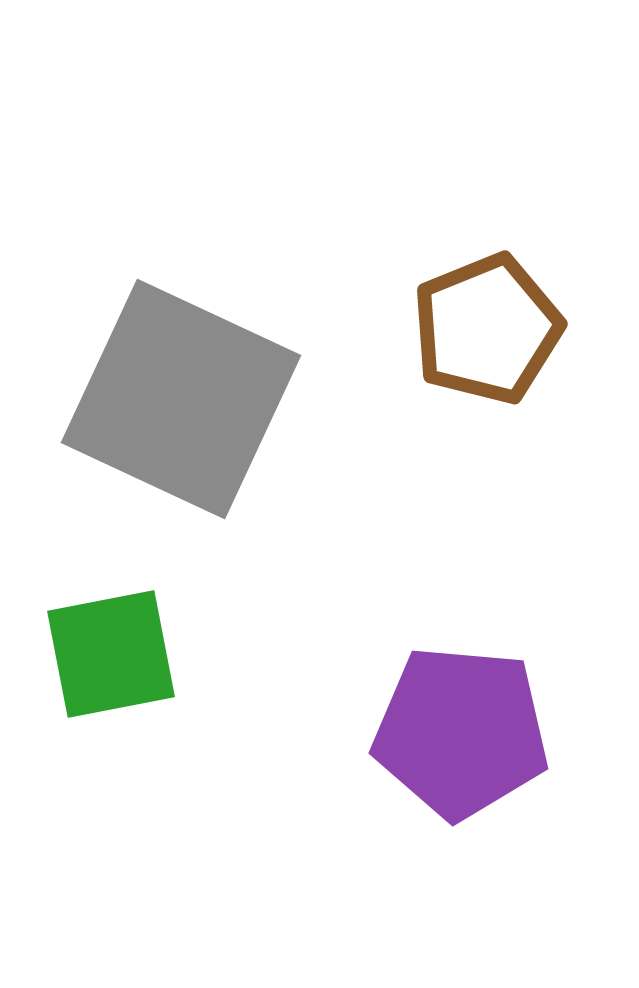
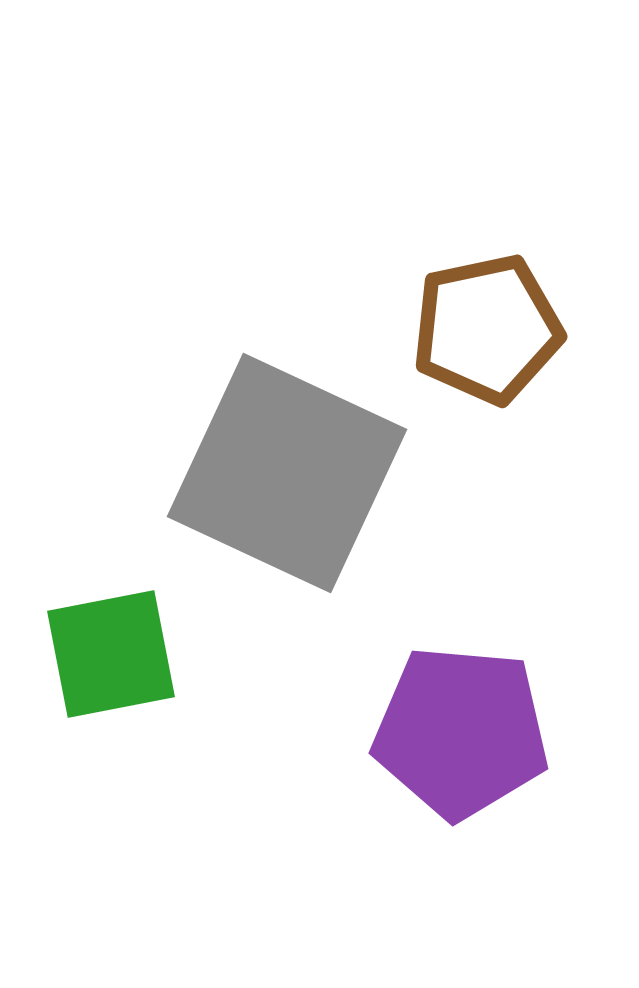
brown pentagon: rotated 10 degrees clockwise
gray square: moved 106 px right, 74 px down
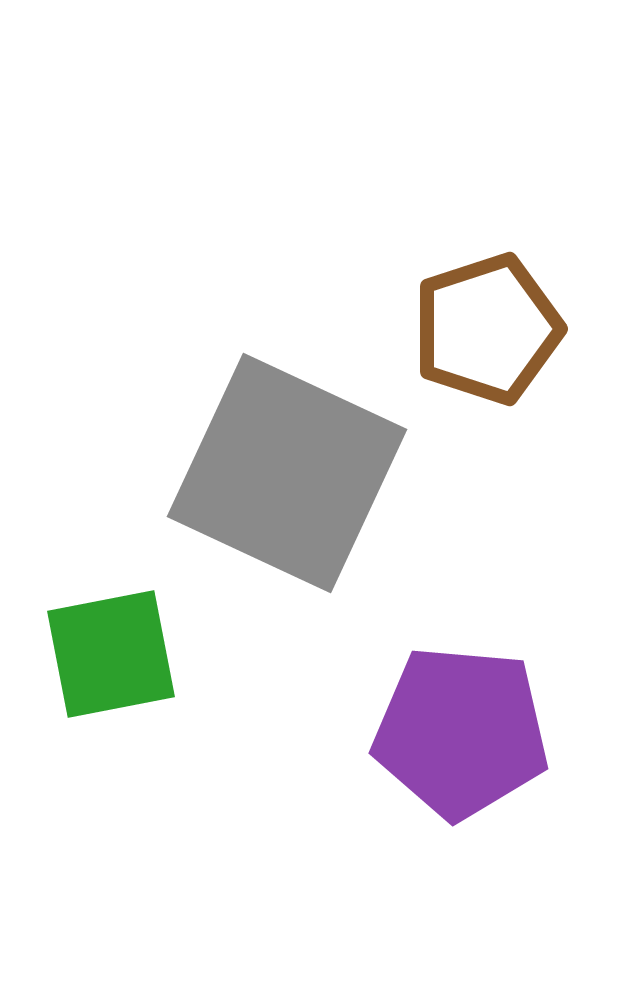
brown pentagon: rotated 6 degrees counterclockwise
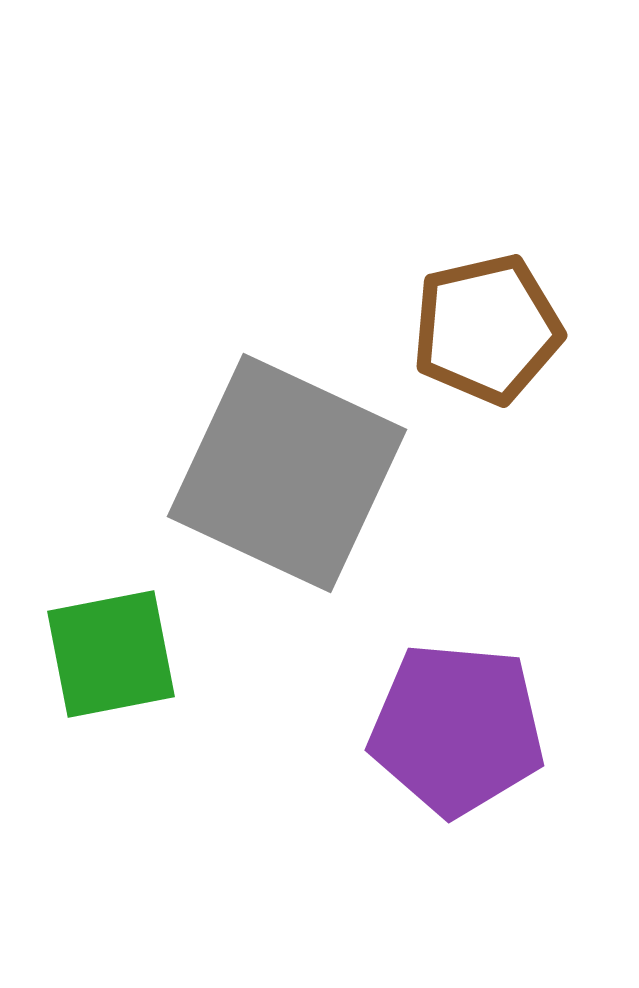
brown pentagon: rotated 5 degrees clockwise
purple pentagon: moved 4 px left, 3 px up
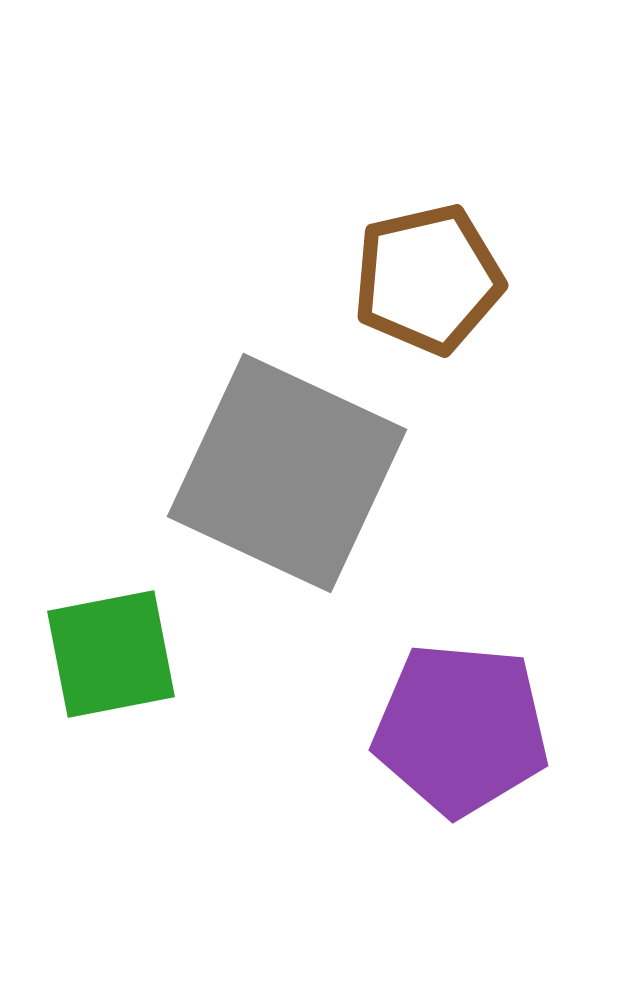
brown pentagon: moved 59 px left, 50 px up
purple pentagon: moved 4 px right
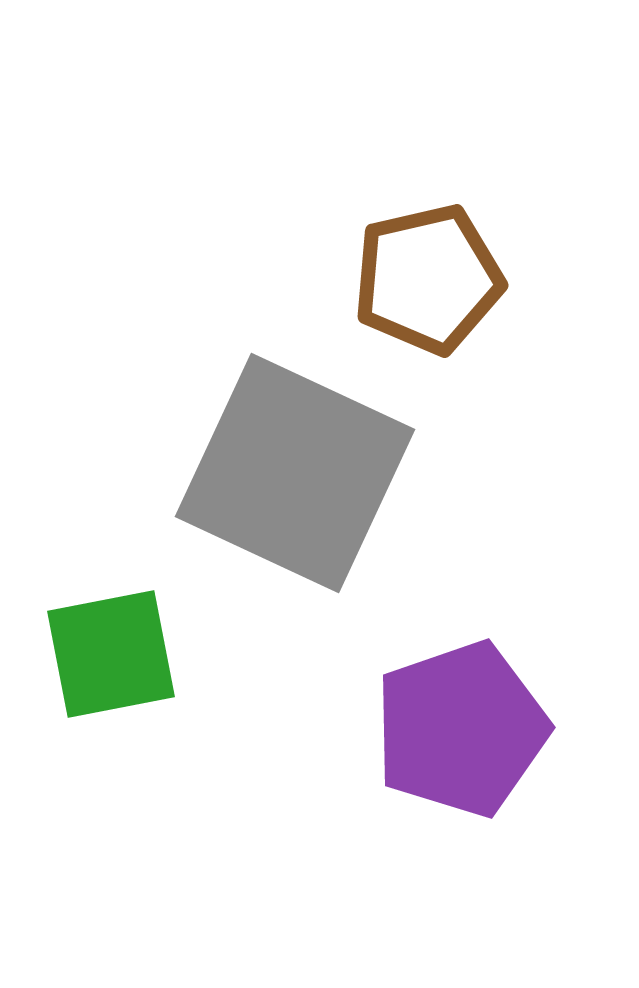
gray square: moved 8 px right
purple pentagon: rotated 24 degrees counterclockwise
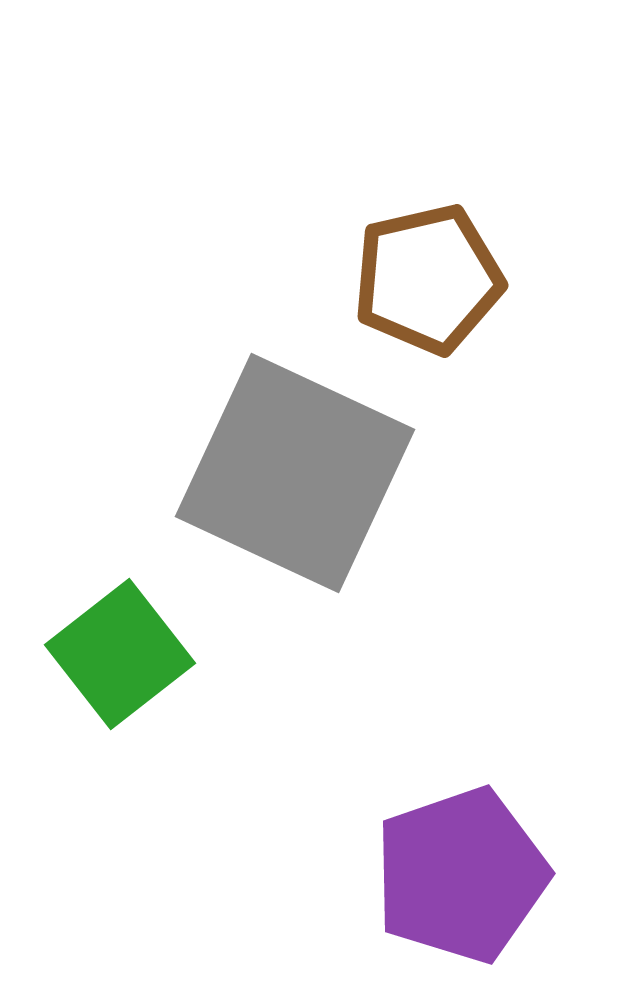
green square: moved 9 px right; rotated 27 degrees counterclockwise
purple pentagon: moved 146 px down
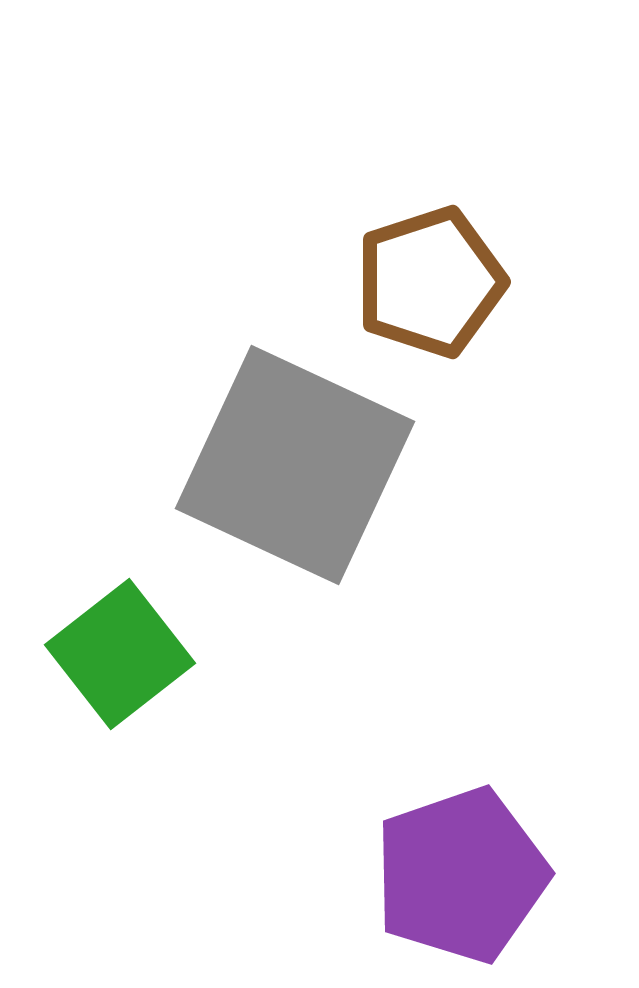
brown pentagon: moved 2 px right, 3 px down; rotated 5 degrees counterclockwise
gray square: moved 8 px up
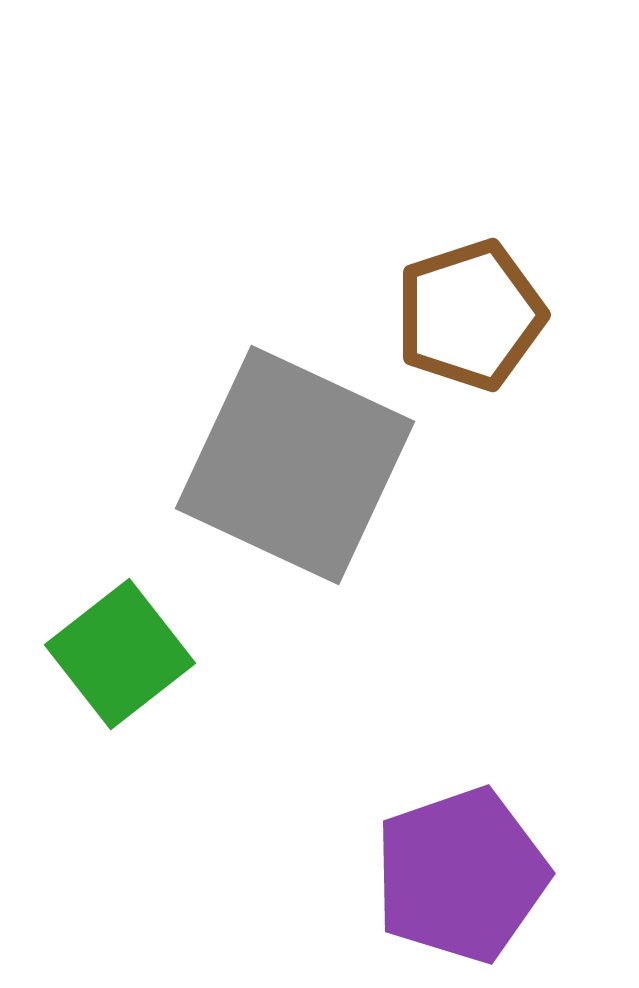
brown pentagon: moved 40 px right, 33 px down
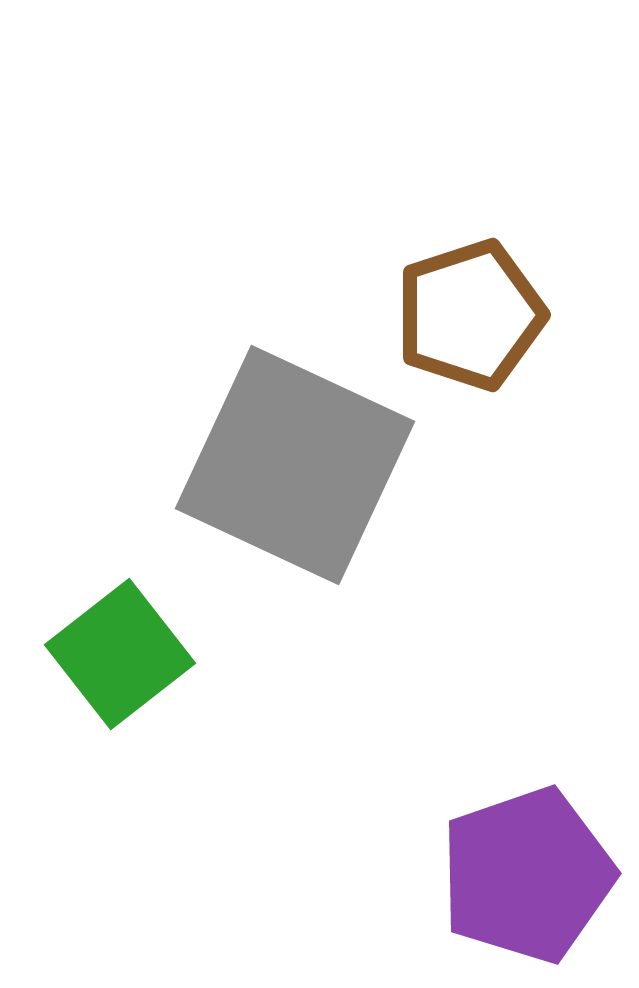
purple pentagon: moved 66 px right
